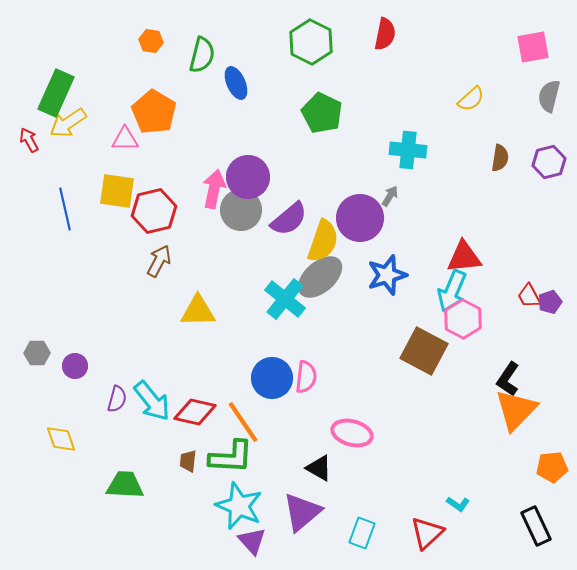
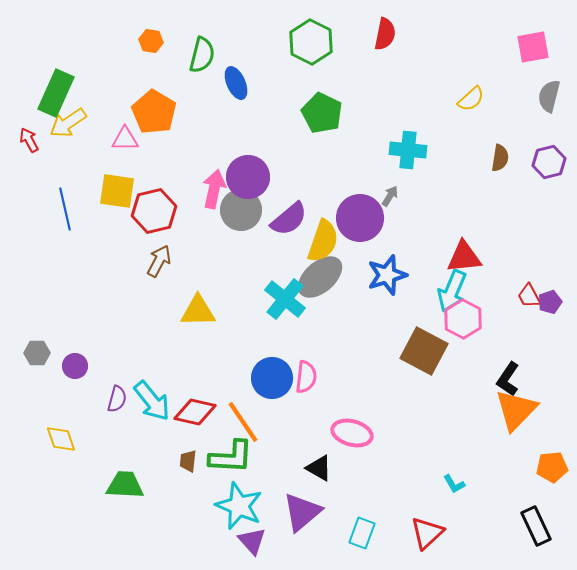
cyan L-shape at (458, 504): moved 4 px left, 20 px up; rotated 25 degrees clockwise
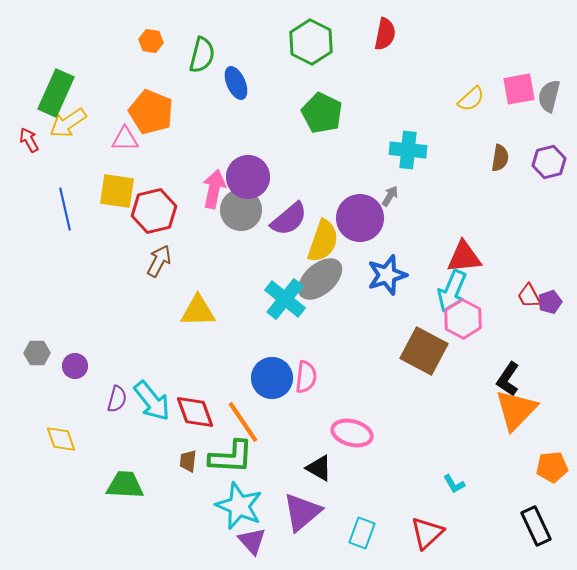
pink square at (533, 47): moved 14 px left, 42 px down
orange pentagon at (154, 112): moved 3 px left; rotated 9 degrees counterclockwise
gray ellipse at (320, 277): moved 2 px down
red diamond at (195, 412): rotated 57 degrees clockwise
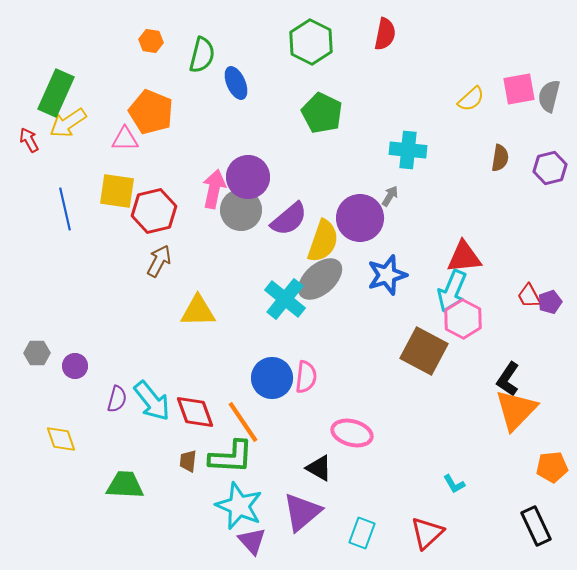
purple hexagon at (549, 162): moved 1 px right, 6 px down
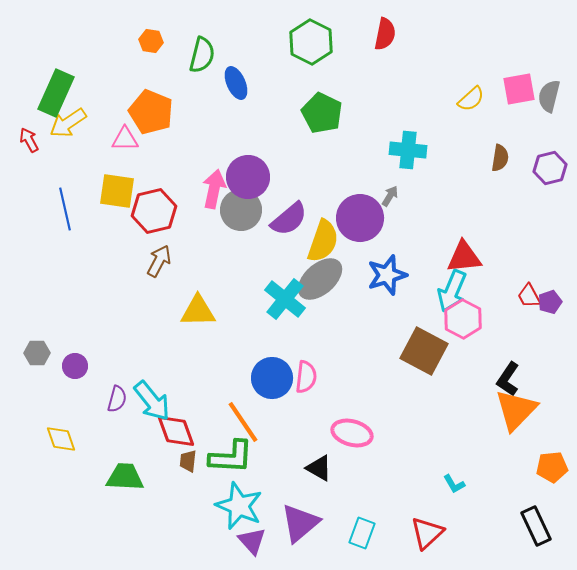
red diamond at (195, 412): moved 19 px left, 19 px down
green trapezoid at (125, 485): moved 8 px up
purple triangle at (302, 512): moved 2 px left, 11 px down
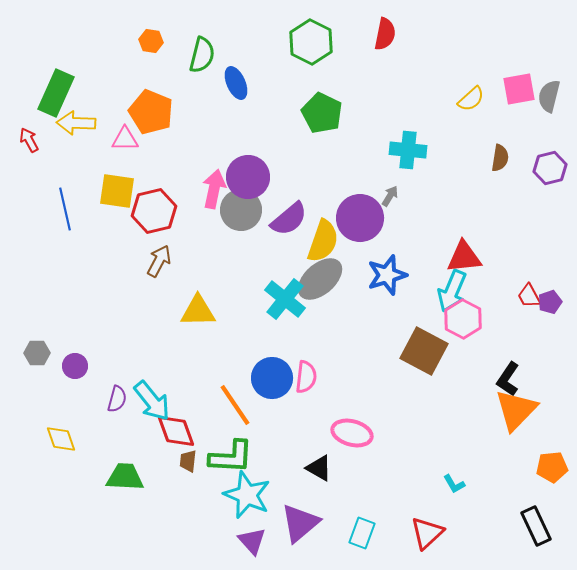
yellow arrow at (68, 123): moved 8 px right; rotated 36 degrees clockwise
orange line at (243, 422): moved 8 px left, 17 px up
cyan star at (239, 506): moved 8 px right, 11 px up
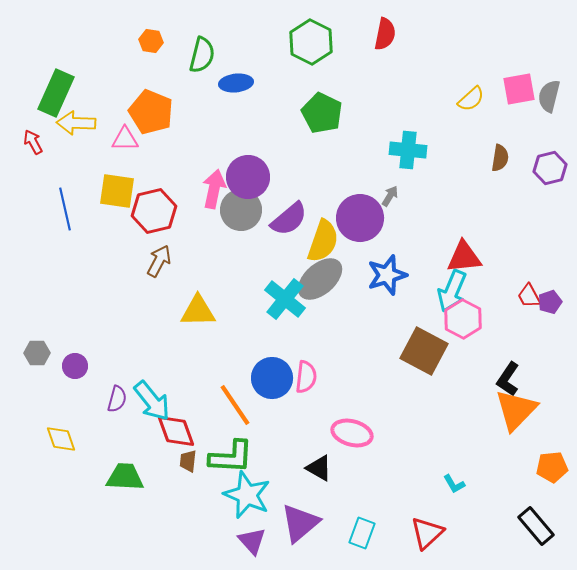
blue ellipse at (236, 83): rotated 72 degrees counterclockwise
red arrow at (29, 140): moved 4 px right, 2 px down
black rectangle at (536, 526): rotated 15 degrees counterclockwise
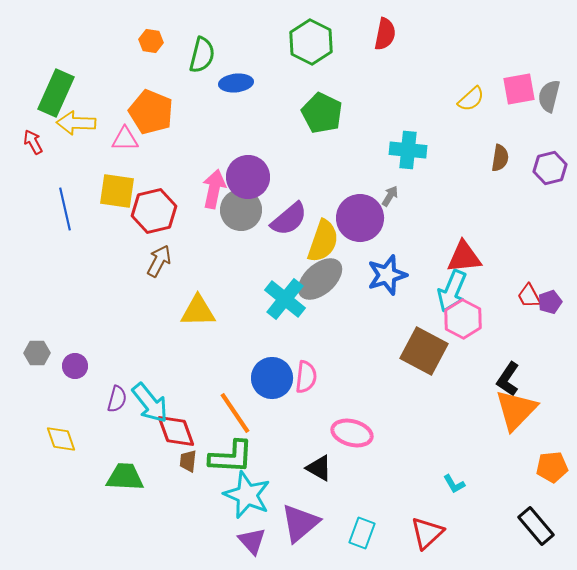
cyan arrow at (152, 401): moved 2 px left, 2 px down
orange line at (235, 405): moved 8 px down
